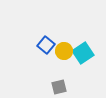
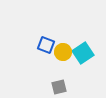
blue square: rotated 18 degrees counterclockwise
yellow circle: moved 1 px left, 1 px down
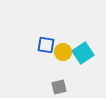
blue square: rotated 12 degrees counterclockwise
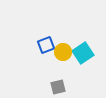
blue square: rotated 30 degrees counterclockwise
gray square: moved 1 px left
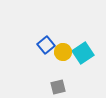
blue square: rotated 18 degrees counterclockwise
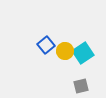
yellow circle: moved 2 px right, 1 px up
gray square: moved 23 px right, 1 px up
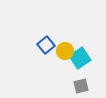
cyan square: moved 3 px left, 5 px down
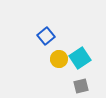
blue square: moved 9 px up
yellow circle: moved 6 px left, 8 px down
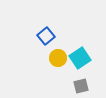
yellow circle: moved 1 px left, 1 px up
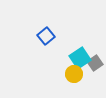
yellow circle: moved 16 px right, 16 px down
gray square: moved 14 px right, 23 px up; rotated 21 degrees counterclockwise
